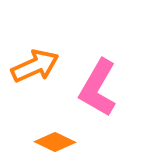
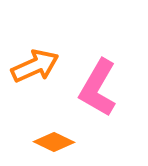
orange diamond: moved 1 px left
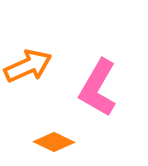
orange arrow: moved 7 px left
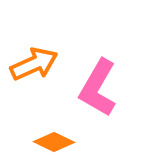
orange arrow: moved 6 px right, 2 px up
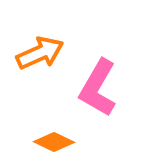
orange arrow: moved 6 px right, 11 px up
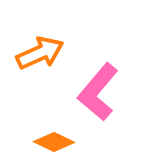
pink L-shape: moved 4 px down; rotated 10 degrees clockwise
